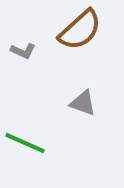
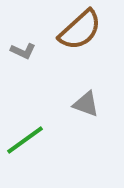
gray triangle: moved 3 px right, 1 px down
green line: moved 3 px up; rotated 60 degrees counterclockwise
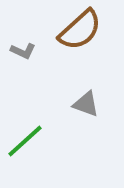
green line: moved 1 px down; rotated 6 degrees counterclockwise
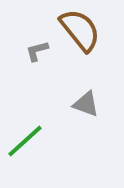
brown semicircle: rotated 87 degrees counterclockwise
gray L-shape: moved 14 px right; rotated 140 degrees clockwise
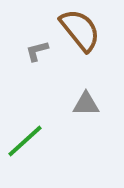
gray triangle: rotated 20 degrees counterclockwise
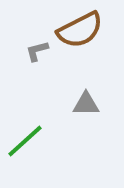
brown semicircle: rotated 102 degrees clockwise
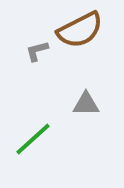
green line: moved 8 px right, 2 px up
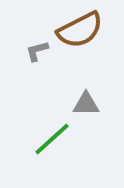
green line: moved 19 px right
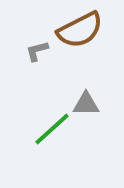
green line: moved 10 px up
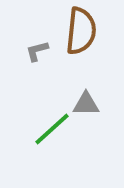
brown semicircle: moved 1 px right, 1 px down; rotated 57 degrees counterclockwise
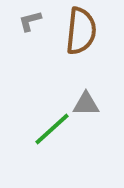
gray L-shape: moved 7 px left, 30 px up
